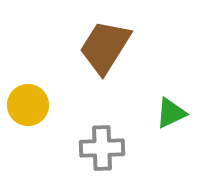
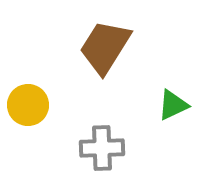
green triangle: moved 2 px right, 8 px up
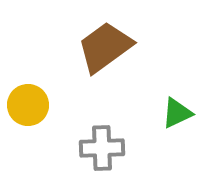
brown trapezoid: rotated 22 degrees clockwise
green triangle: moved 4 px right, 8 px down
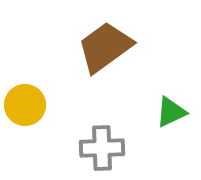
yellow circle: moved 3 px left
green triangle: moved 6 px left, 1 px up
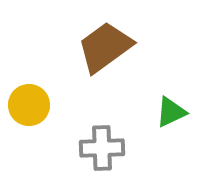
yellow circle: moved 4 px right
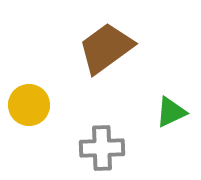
brown trapezoid: moved 1 px right, 1 px down
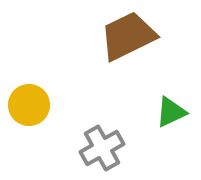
brown trapezoid: moved 22 px right, 12 px up; rotated 10 degrees clockwise
gray cross: rotated 27 degrees counterclockwise
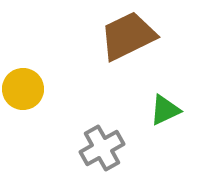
yellow circle: moved 6 px left, 16 px up
green triangle: moved 6 px left, 2 px up
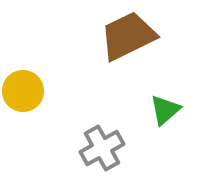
yellow circle: moved 2 px down
green triangle: rotated 16 degrees counterclockwise
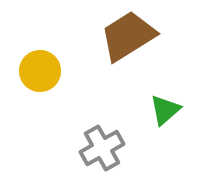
brown trapezoid: rotated 6 degrees counterclockwise
yellow circle: moved 17 px right, 20 px up
